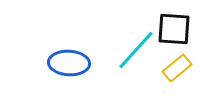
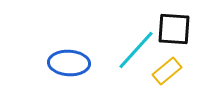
yellow rectangle: moved 10 px left, 3 px down
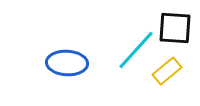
black square: moved 1 px right, 1 px up
blue ellipse: moved 2 px left
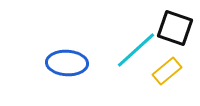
black square: rotated 15 degrees clockwise
cyan line: rotated 6 degrees clockwise
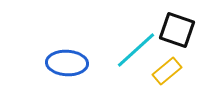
black square: moved 2 px right, 2 px down
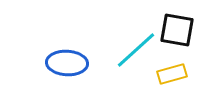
black square: rotated 9 degrees counterclockwise
yellow rectangle: moved 5 px right, 3 px down; rotated 24 degrees clockwise
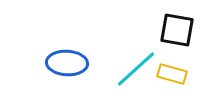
cyan line: moved 19 px down
yellow rectangle: rotated 32 degrees clockwise
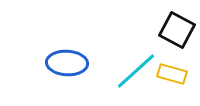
black square: rotated 18 degrees clockwise
cyan line: moved 2 px down
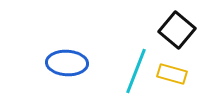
black square: rotated 12 degrees clockwise
cyan line: rotated 27 degrees counterclockwise
